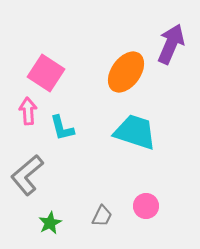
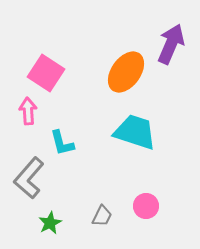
cyan L-shape: moved 15 px down
gray L-shape: moved 2 px right, 3 px down; rotated 9 degrees counterclockwise
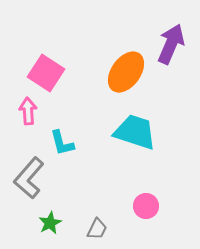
gray trapezoid: moved 5 px left, 13 px down
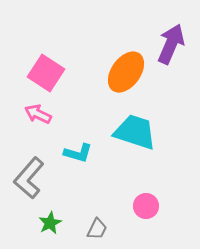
pink arrow: moved 10 px right, 3 px down; rotated 60 degrees counterclockwise
cyan L-shape: moved 16 px right, 10 px down; rotated 60 degrees counterclockwise
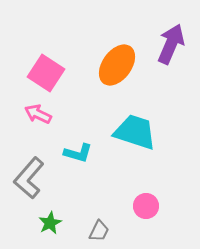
orange ellipse: moved 9 px left, 7 px up
gray trapezoid: moved 2 px right, 2 px down
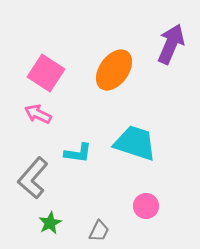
orange ellipse: moved 3 px left, 5 px down
cyan trapezoid: moved 11 px down
cyan L-shape: rotated 8 degrees counterclockwise
gray L-shape: moved 4 px right
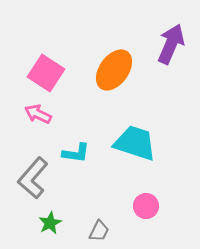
cyan L-shape: moved 2 px left
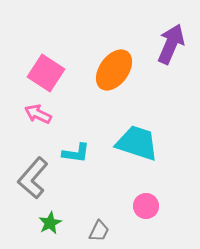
cyan trapezoid: moved 2 px right
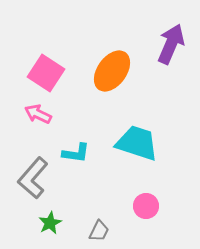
orange ellipse: moved 2 px left, 1 px down
